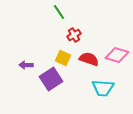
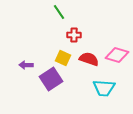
red cross: rotated 32 degrees clockwise
cyan trapezoid: moved 1 px right
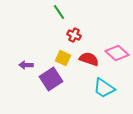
red cross: rotated 24 degrees clockwise
pink diamond: moved 2 px up; rotated 25 degrees clockwise
cyan trapezoid: rotated 30 degrees clockwise
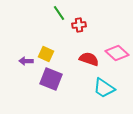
green line: moved 1 px down
red cross: moved 5 px right, 10 px up; rotated 32 degrees counterclockwise
yellow square: moved 17 px left, 4 px up
purple arrow: moved 4 px up
purple square: rotated 35 degrees counterclockwise
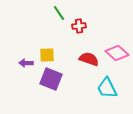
red cross: moved 1 px down
yellow square: moved 1 px right, 1 px down; rotated 28 degrees counterclockwise
purple arrow: moved 2 px down
cyan trapezoid: moved 3 px right; rotated 30 degrees clockwise
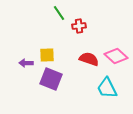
pink diamond: moved 1 px left, 3 px down
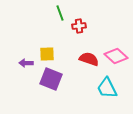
green line: moved 1 px right; rotated 14 degrees clockwise
yellow square: moved 1 px up
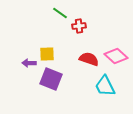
green line: rotated 35 degrees counterclockwise
purple arrow: moved 3 px right
cyan trapezoid: moved 2 px left, 2 px up
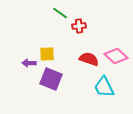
cyan trapezoid: moved 1 px left, 1 px down
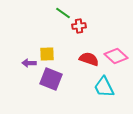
green line: moved 3 px right
